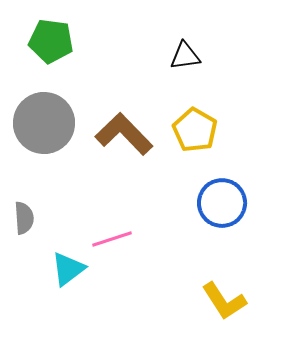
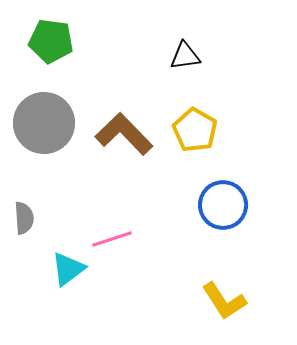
blue circle: moved 1 px right, 2 px down
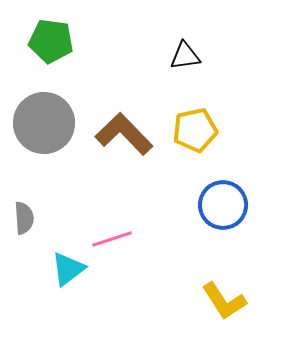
yellow pentagon: rotated 30 degrees clockwise
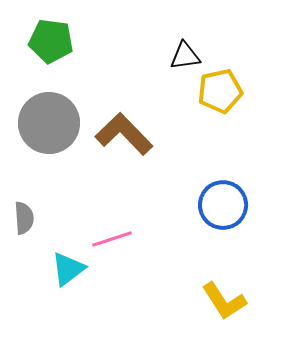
gray circle: moved 5 px right
yellow pentagon: moved 25 px right, 39 px up
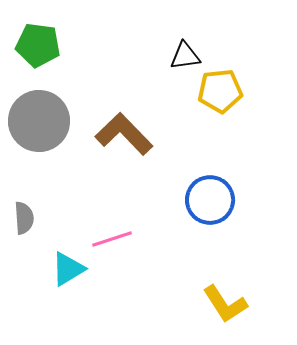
green pentagon: moved 13 px left, 4 px down
yellow pentagon: rotated 6 degrees clockwise
gray circle: moved 10 px left, 2 px up
blue circle: moved 13 px left, 5 px up
cyan triangle: rotated 6 degrees clockwise
yellow L-shape: moved 1 px right, 3 px down
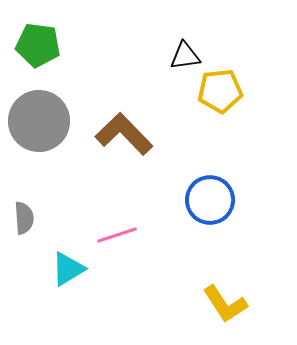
pink line: moved 5 px right, 4 px up
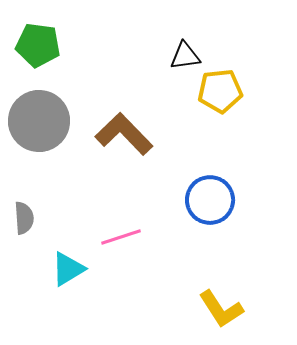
pink line: moved 4 px right, 2 px down
yellow L-shape: moved 4 px left, 5 px down
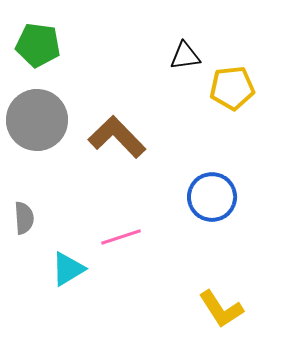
yellow pentagon: moved 12 px right, 3 px up
gray circle: moved 2 px left, 1 px up
brown L-shape: moved 7 px left, 3 px down
blue circle: moved 2 px right, 3 px up
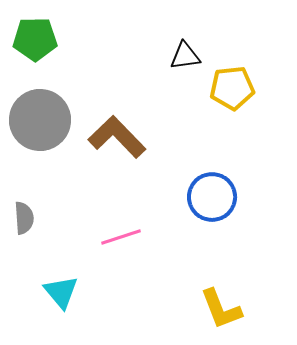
green pentagon: moved 3 px left, 6 px up; rotated 9 degrees counterclockwise
gray circle: moved 3 px right
cyan triangle: moved 7 px left, 23 px down; rotated 39 degrees counterclockwise
yellow L-shape: rotated 12 degrees clockwise
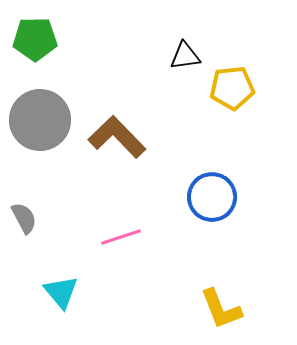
gray semicircle: rotated 24 degrees counterclockwise
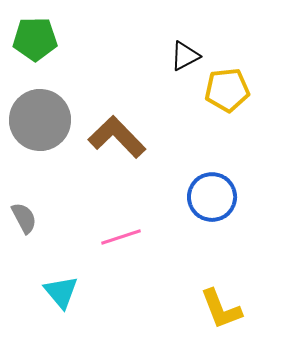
black triangle: rotated 20 degrees counterclockwise
yellow pentagon: moved 5 px left, 2 px down
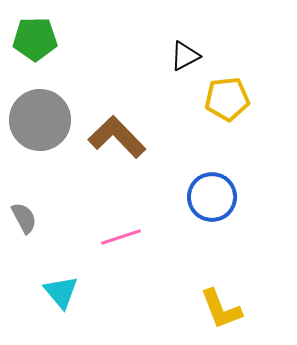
yellow pentagon: moved 9 px down
